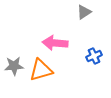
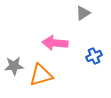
gray triangle: moved 1 px left, 1 px down
orange triangle: moved 5 px down
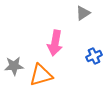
pink arrow: rotated 85 degrees counterclockwise
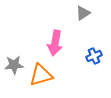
gray star: moved 1 px up
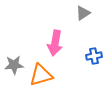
blue cross: rotated 14 degrees clockwise
